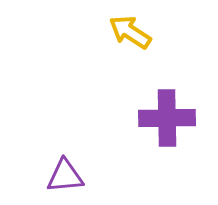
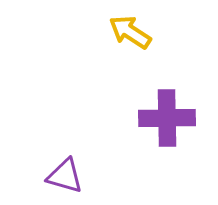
purple triangle: rotated 21 degrees clockwise
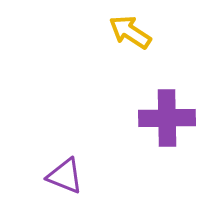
purple triangle: rotated 6 degrees clockwise
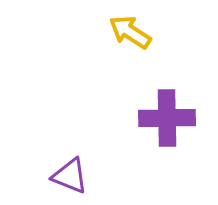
purple triangle: moved 5 px right
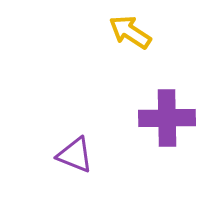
purple triangle: moved 5 px right, 21 px up
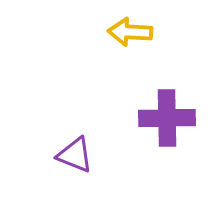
yellow arrow: rotated 30 degrees counterclockwise
